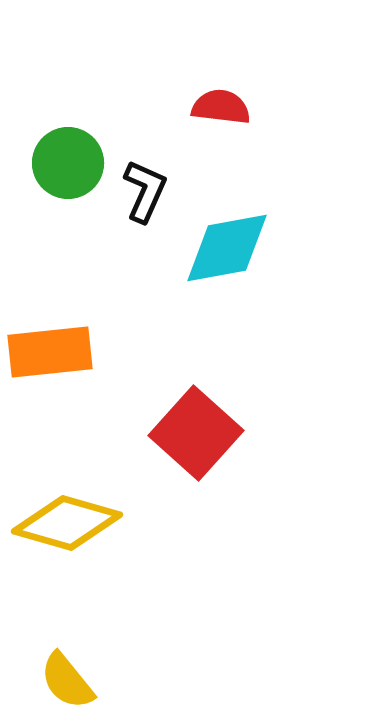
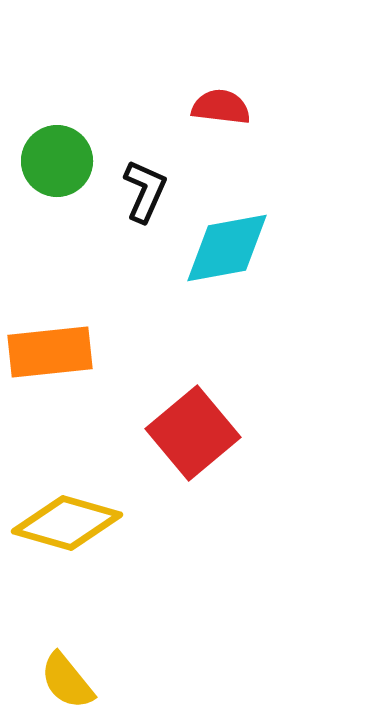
green circle: moved 11 px left, 2 px up
red square: moved 3 px left; rotated 8 degrees clockwise
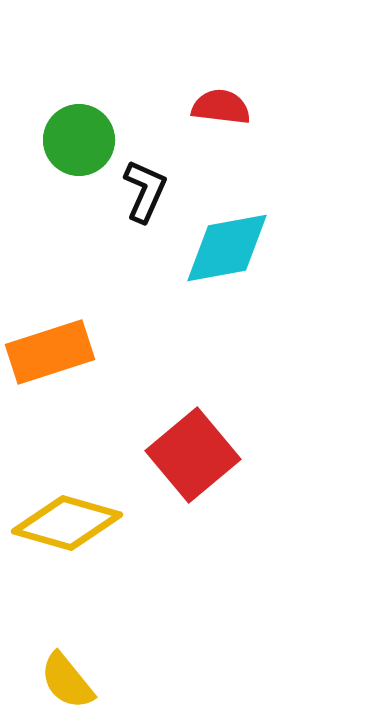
green circle: moved 22 px right, 21 px up
orange rectangle: rotated 12 degrees counterclockwise
red square: moved 22 px down
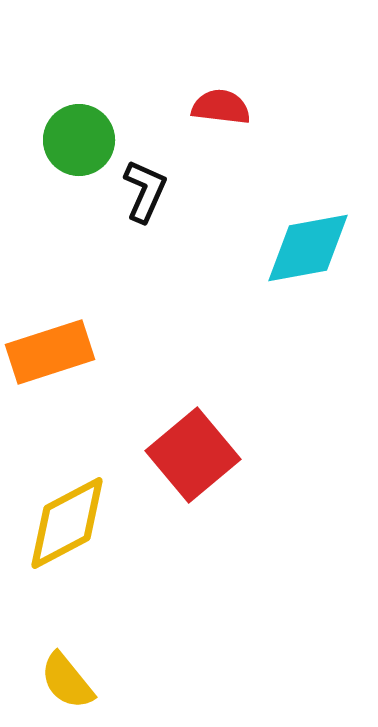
cyan diamond: moved 81 px right
yellow diamond: rotated 44 degrees counterclockwise
